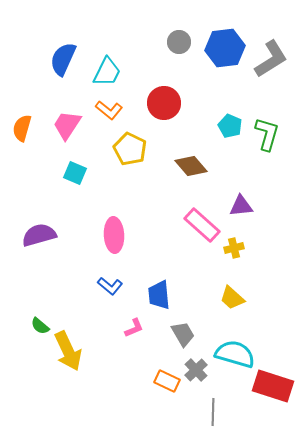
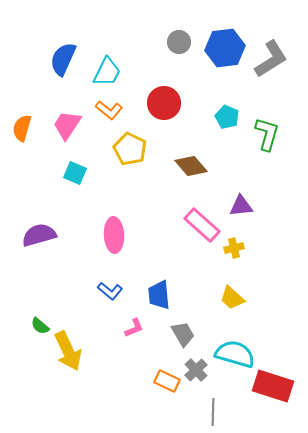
cyan pentagon: moved 3 px left, 9 px up
blue L-shape: moved 5 px down
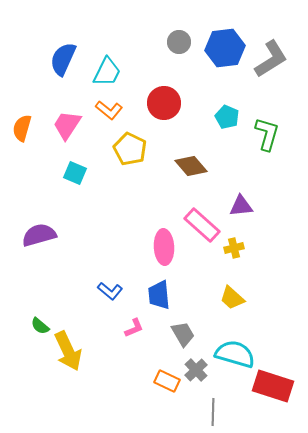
pink ellipse: moved 50 px right, 12 px down
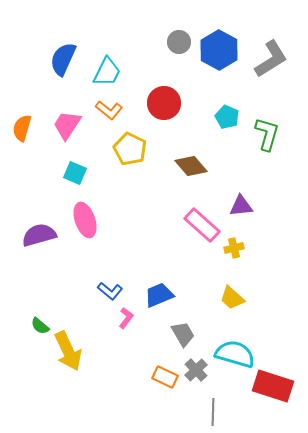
blue hexagon: moved 6 px left, 2 px down; rotated 24 degrees counterclockwise
pink ellipse: moved 79 px left, 27 px up; rotated 16 degrees counterclockwise
blue trapezoid: rotated 72 degrees clockwise
pink L-shape: moved 8 px left, 10 px up; rotated 30 degrees counterclockwise
orange rectangle: moved 2 px left, 4 px up
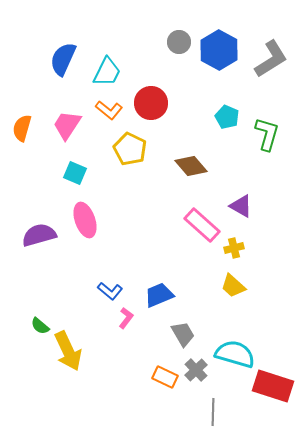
red circle: moved 13 px left
purple triangle: rotated 35 degrees clockwise
yellow trapezoid: moved 1 px right, 12 px up
